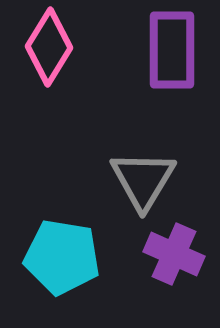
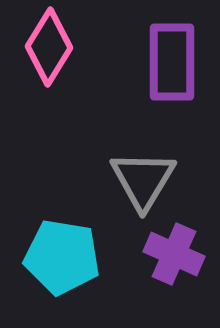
purple rectangle: moved 12 px down
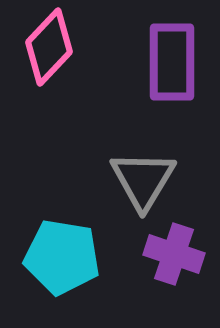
pink diamond: rotated 12 degrees clockwise
purple cross: rotated 6 degrees counterclockwise
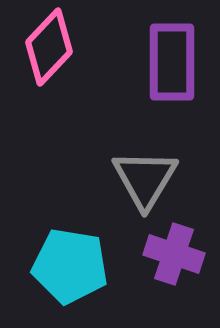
gray triangle: moved 2 px right, 1 px up
cyan pentagon: moved 8 px right, 9 px down
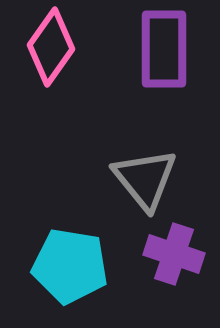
pink diamond: moved 2 px right; rotated 8 degrees counterclockwise
purple rectangle: moved 8 px left, 13 px up
gray triangle: rotated 10 degrees counterclockwise
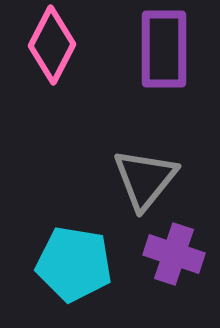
pink diamond: moved 1 px right, 2 px up; rotated 8 degrees counterclockwise
gray triangle: rotated 18 degrees clockwise
cyan pentagon: moved 4 px right, 2 px up
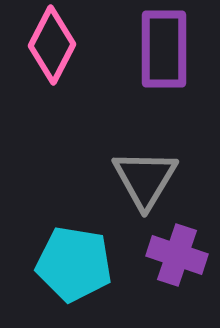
gray triangle: rotated 8 degrees counterclockwise
purple cross: moved 3 px right, 1 px down
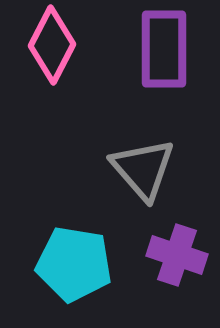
gray triangle: moved 2 px left, 10 px up; rotated 12 degrees counterclockwise
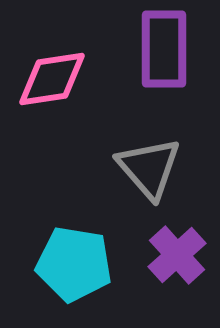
pink diamond: moved 34 px down; rotated 54 degrees clockwise
gray triangle: moved 6 px right, 1 px up
purple cross: rotated 30 degrees clockwise
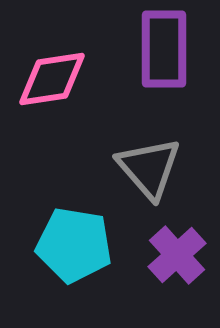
cyan pentagon: moved 19 px up
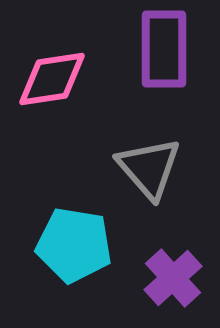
purple cross: moved 4 px left, 23 px down
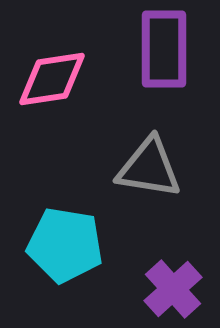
gray triangle: rotated 40 degrees counterclockwise
cyan pentagon: moved 9 px left
purple cross: moved 11 px down
